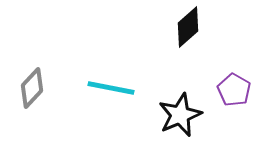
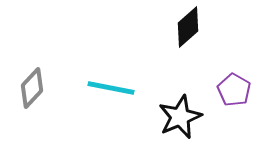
black star: moved 2 px down
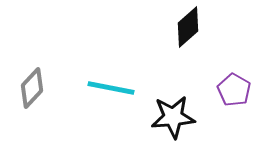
black star: moved 7 px left; rotated 18 degrees clockwise
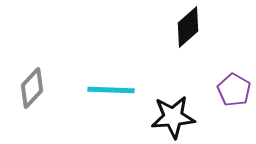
cyan line: moved 2 px down; rotated 9 degrees counterclockwise
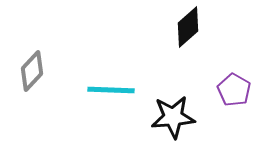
gray diamond: moved 17 px up
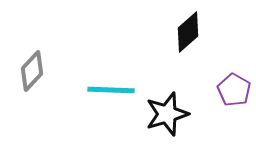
black diamond: moved 5 px down
black star: moved 6 px left, 3 px up; rotated 12 degrees counterclockwise
